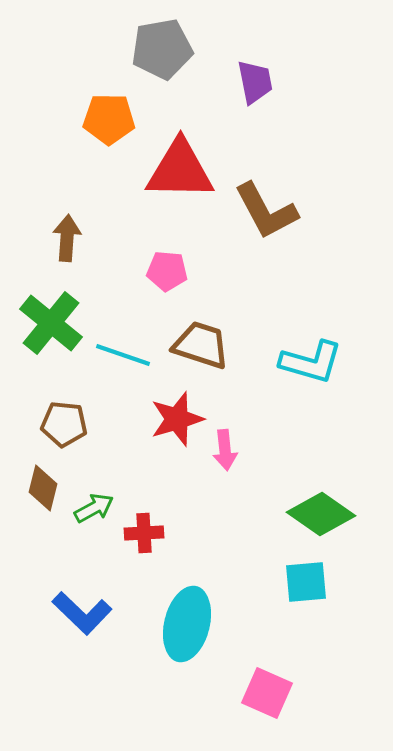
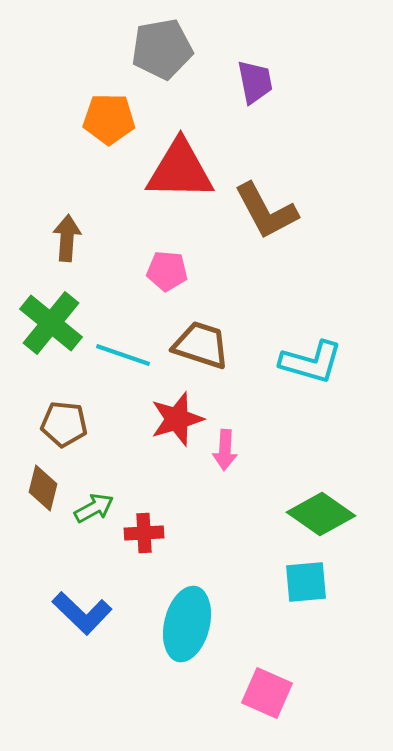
pink arrow: rotated 9 degrees clockwise
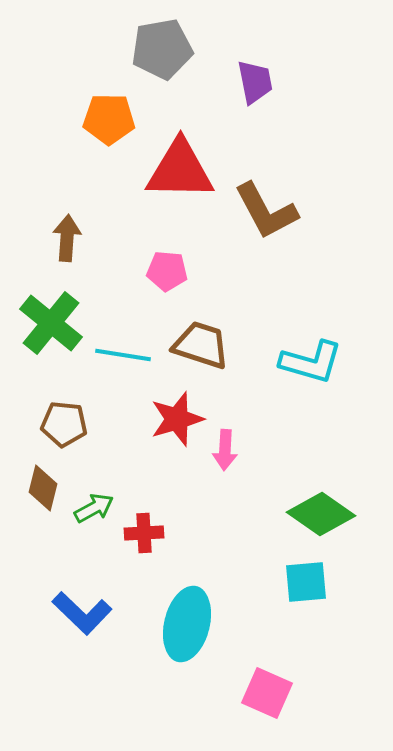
cyan line: rotated 10 degrees counterclockwise
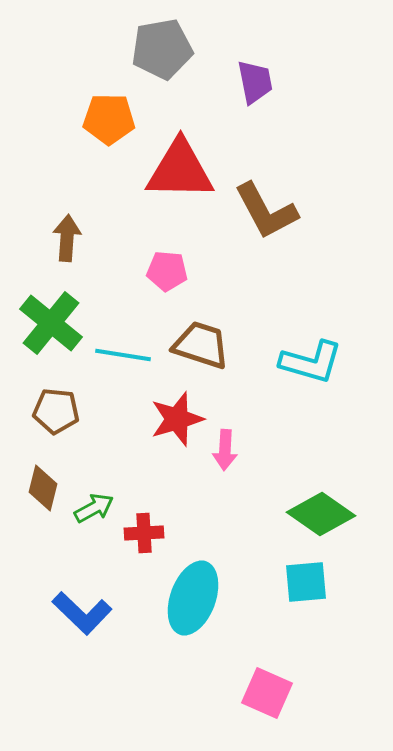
brown pentagon: moved 8 px left, 13 px up
cyan ellipse: moved 6 px right, 26 px up; rotated 6 degrees clockwise
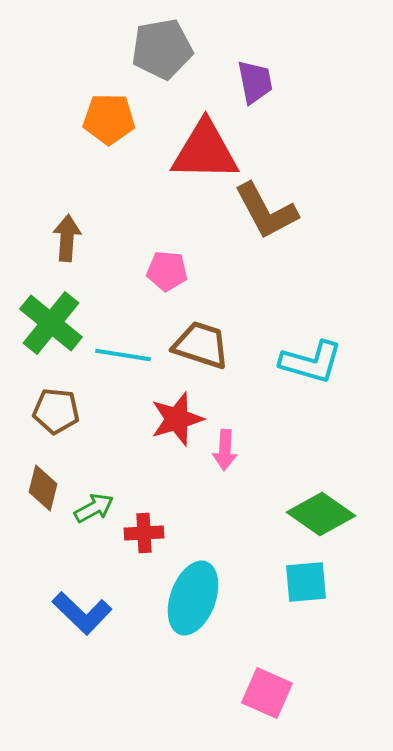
red triangle: moved 25 px right, 19 px up
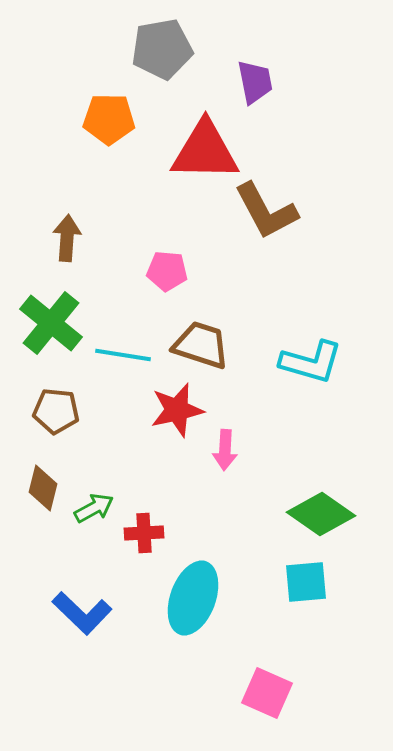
red star: moved 9 px up; rotated 4 degrees clockwise
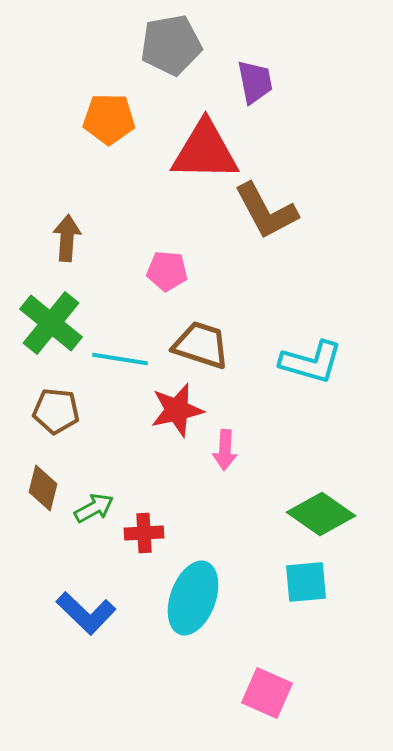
gray pentagon: moved 9 px right, 4 px up
cyan line: moved 3 px left, 4 px down
blue L-shape: moved 4 px right
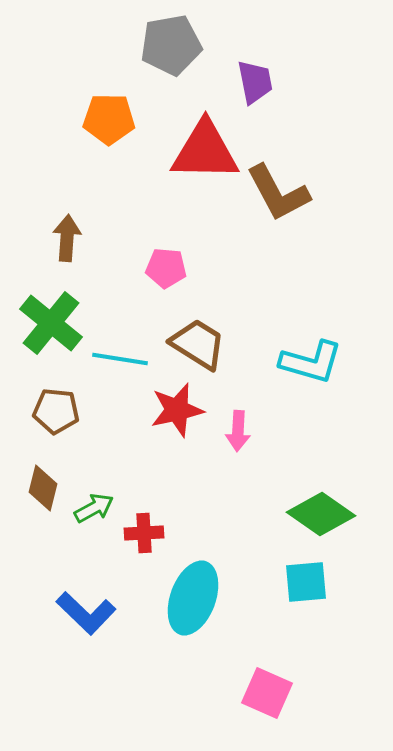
brown L-shape: moved 12 px right, 18 px up
pink pentagon: moved 1 px left, 3 px up
brown trapezoid: moved 3 px left, 1 px up; rotated 14 degrees clockwise
pink arrow: moved 13 px right, 19 px up
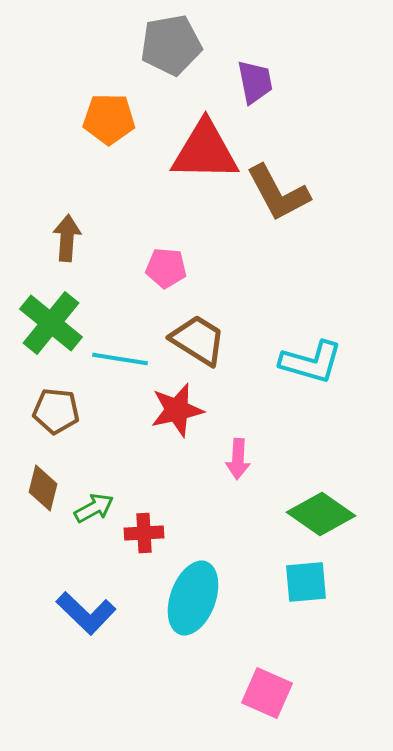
brown trapezoid: moved 4 px up
pink arrow: moved 28 px down
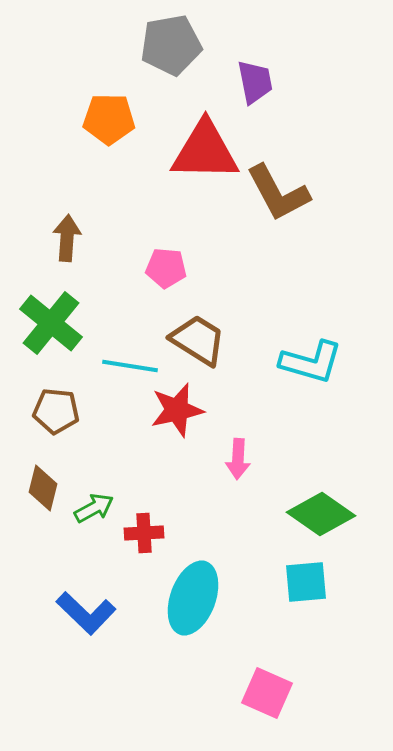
cyan line: moved 10 px right, 7 px down
